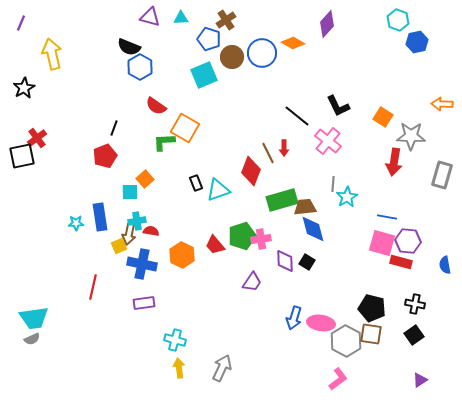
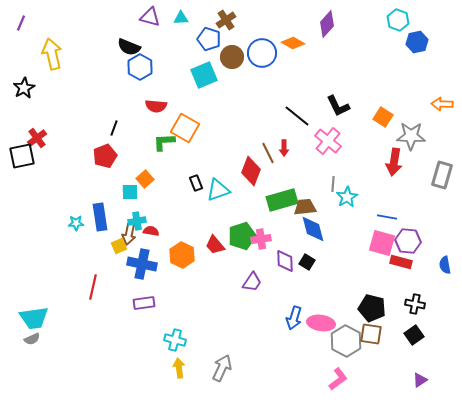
red semicircle at (156, 106): rotated 30 degrees counterclockwise
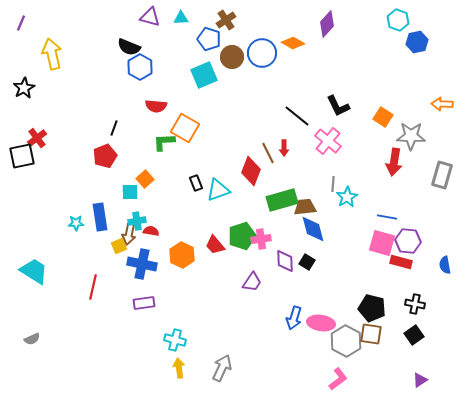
cyan trapezoid at (34, 318): moved 47 px up; rotated 140 degrees counterclockwise
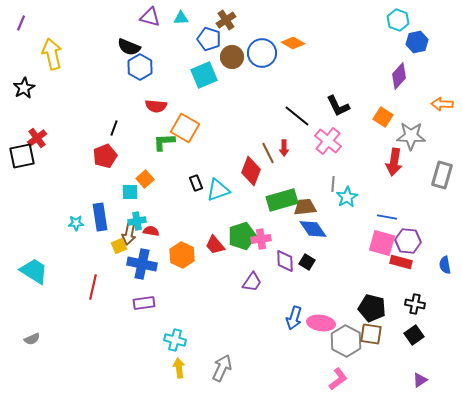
purple diamond at (327, 24): moved 72 px right, 52 px down
blue diamond at (313, 229): rotated 20 degrees counterclockwise
